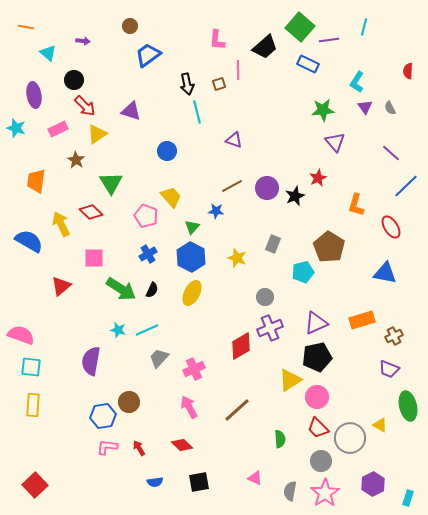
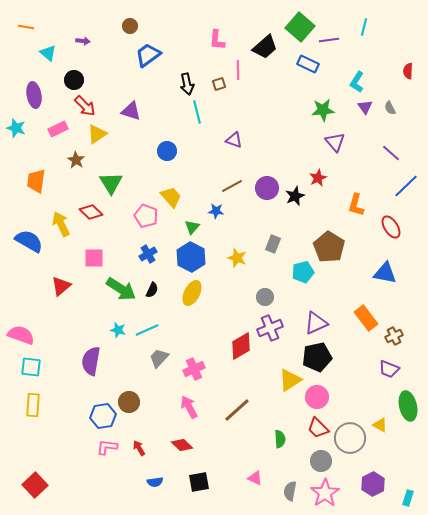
orange rectangle at (362, 320): moved 4 px right, 2 px up; rotated 70 degrees clockwise
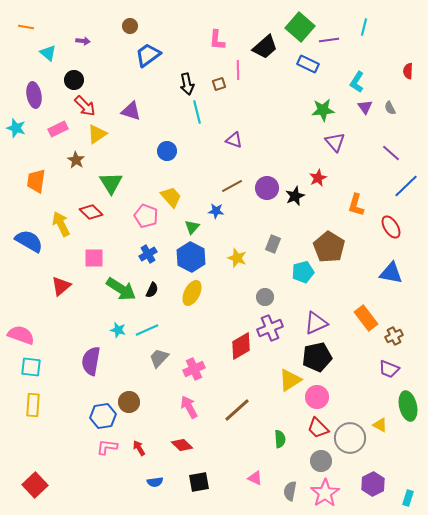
blue triangle at (385, 273): moved 6 px right
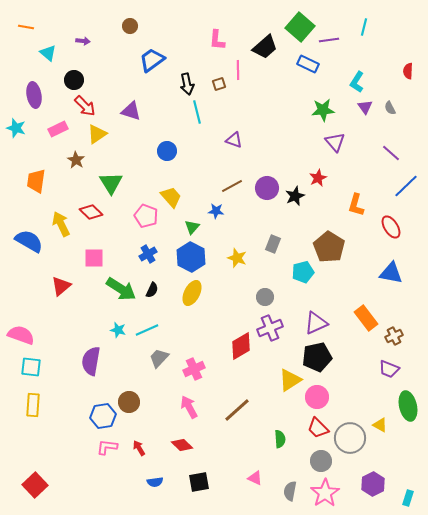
blue trapezoid at (148, 55): moved 4 px right, 5 px down
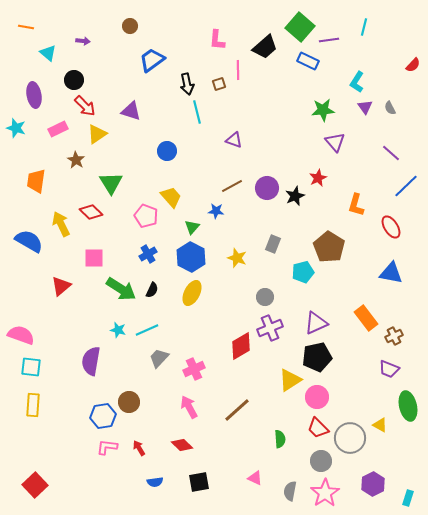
blue rectangle at (308, 64): moved 3 px up
red semicircle at (408, 71): moved 5 px right, 6 px up; rotated 140 degrees counterclockwise
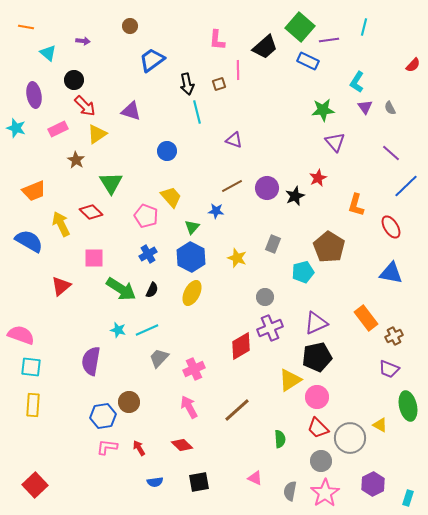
orange trapezoid at (36, 181): moved 2 px left, 10 px down; rotated 120 degrees counterclockwise
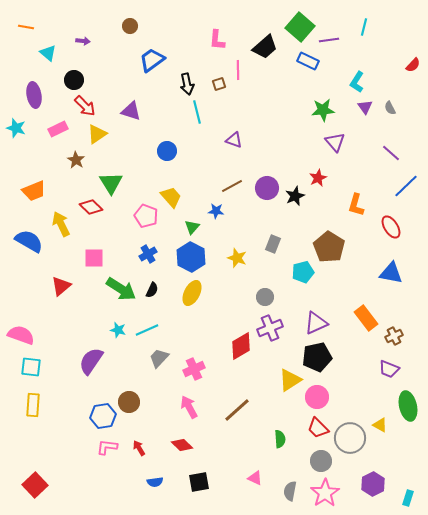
red diamond at (91, 212): moved 5 px up
purple semicircle at (91, 361): rotated 24 degrees clockwise
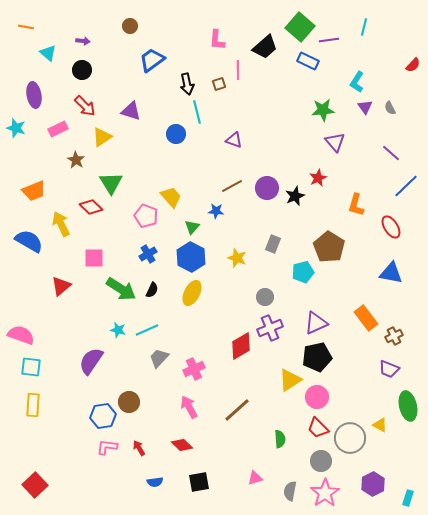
black circle at (74, 80): moved 8 px right, 10 px up
yellow triangle at (97, 134): moved 5 px right, 3 px down
blue circle at (167, 151): moved 9 px right, 17 px up
pink triangle at (255, 478): rotated 42 degrees counterclockwise
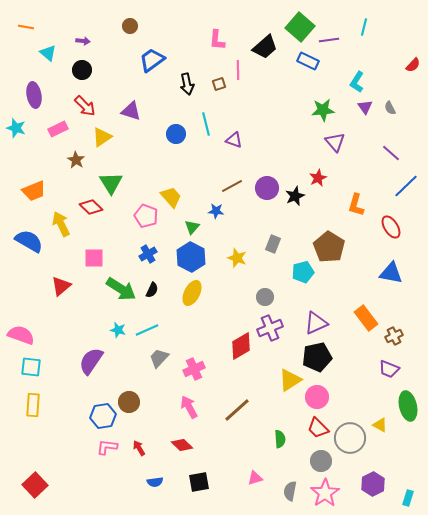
cyan line at (197, 112): moved 9 px right, 12 px down
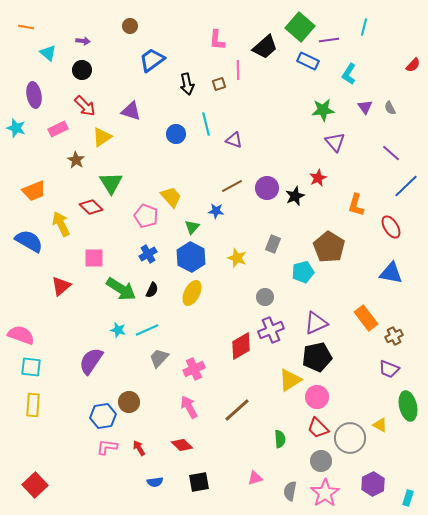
cyan L-shape at (357, 82): moved 8 px left, 8 px up
purple cross at (270, 328): moved 1 px right, 2 px down
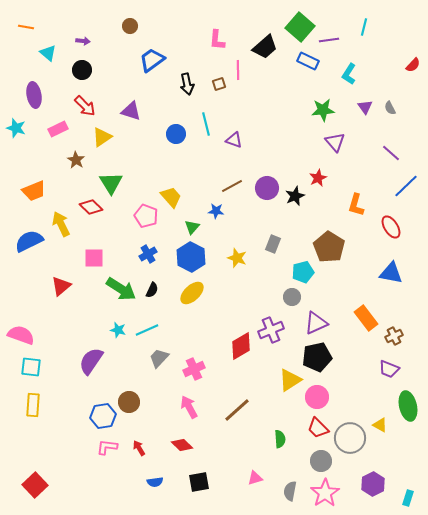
blue semicircle at (29, 241): rotated 56 degrees counterclockwise
yellow ellipse at (192, 293): rotated 20 degrees clockwise
gray circle at (265, 297): moved 27 px right
